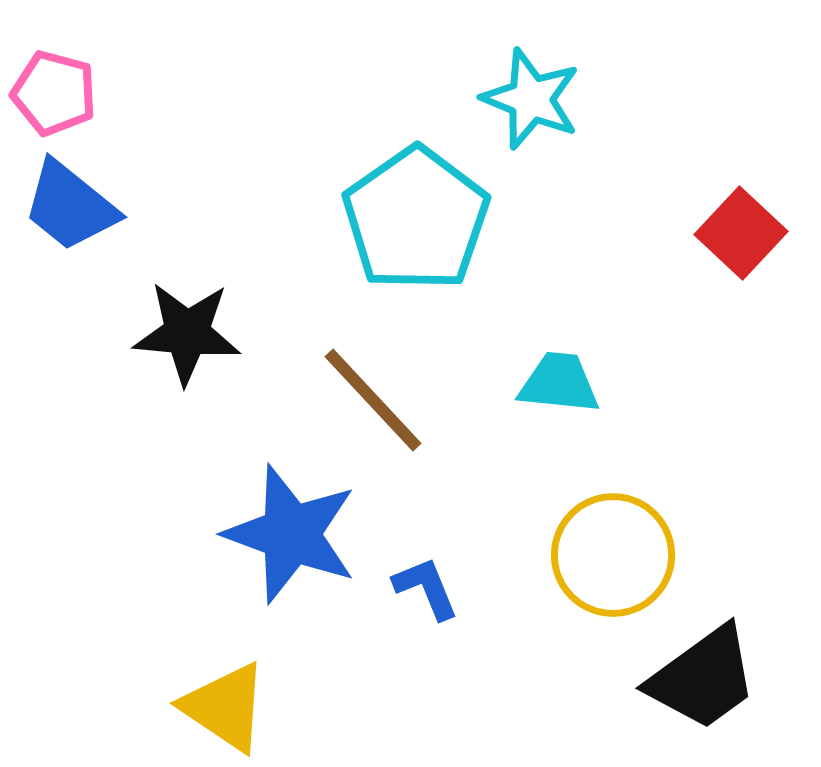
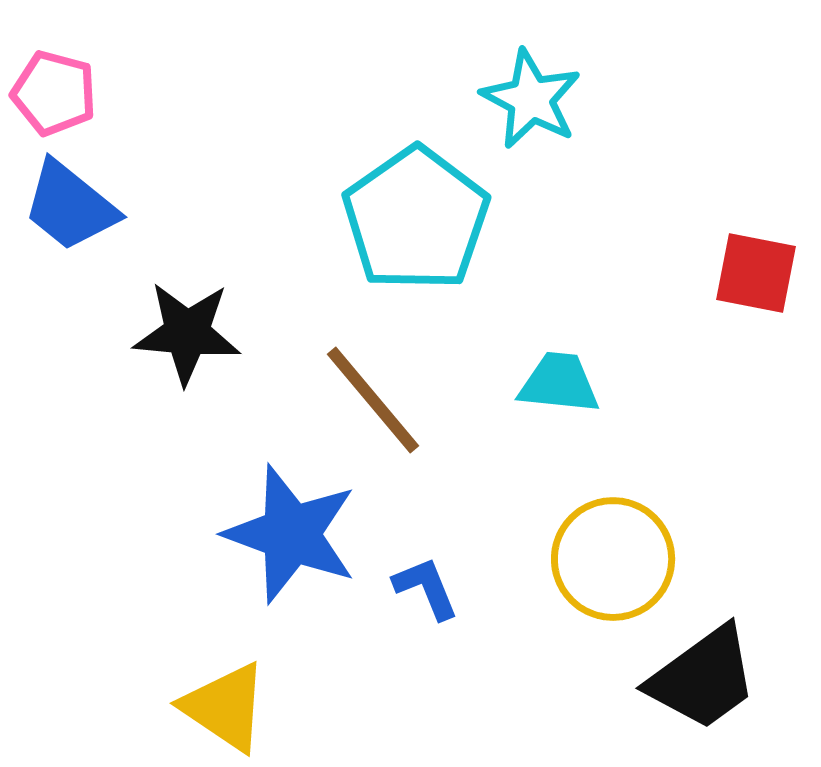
cyan star: rotated 6 degrees clockwise
red square: moved 15 px right, 40 px down; rotated 32 degrees counterclockwise
brown line: rotated 3 degrees clockwise
yellow circle: moved 4 px down
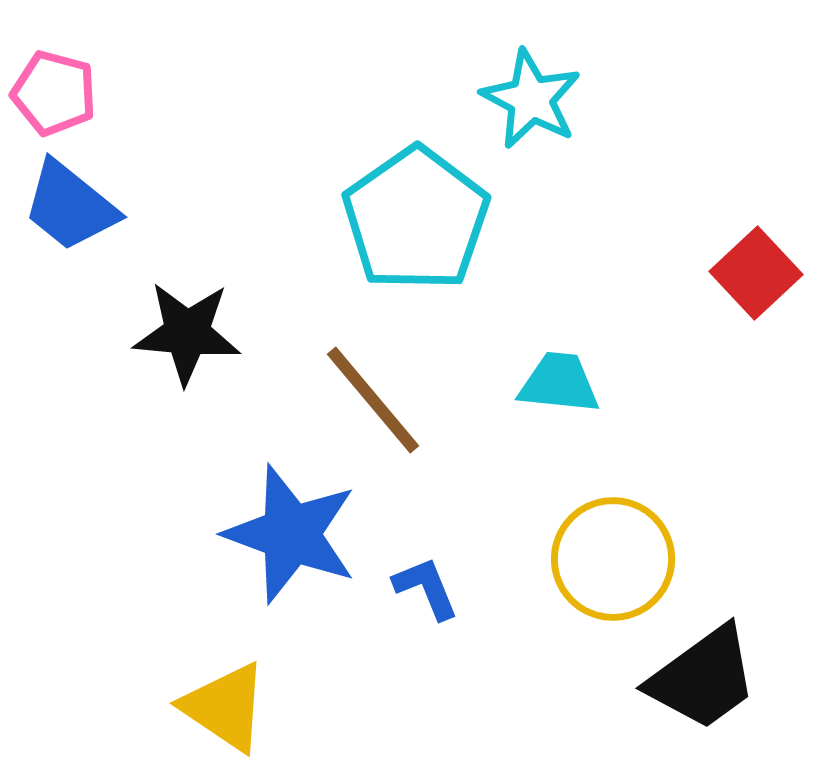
red square: rotated 36 degrees clockwise
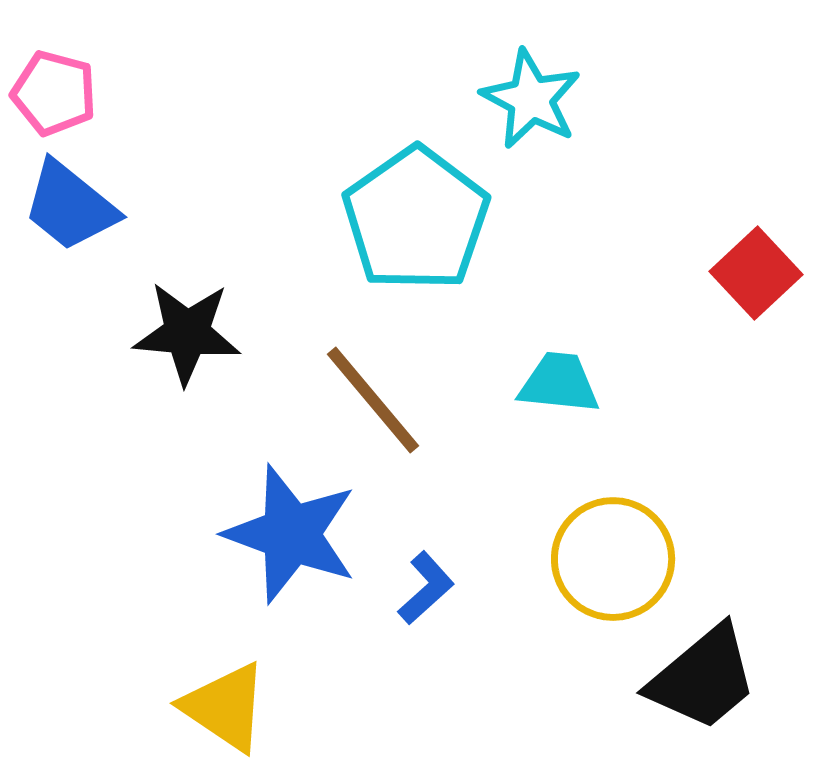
blue L-shape: rotated 70 degrees clockwise
black trapezoid: rotated 4 degrees counterclockwise
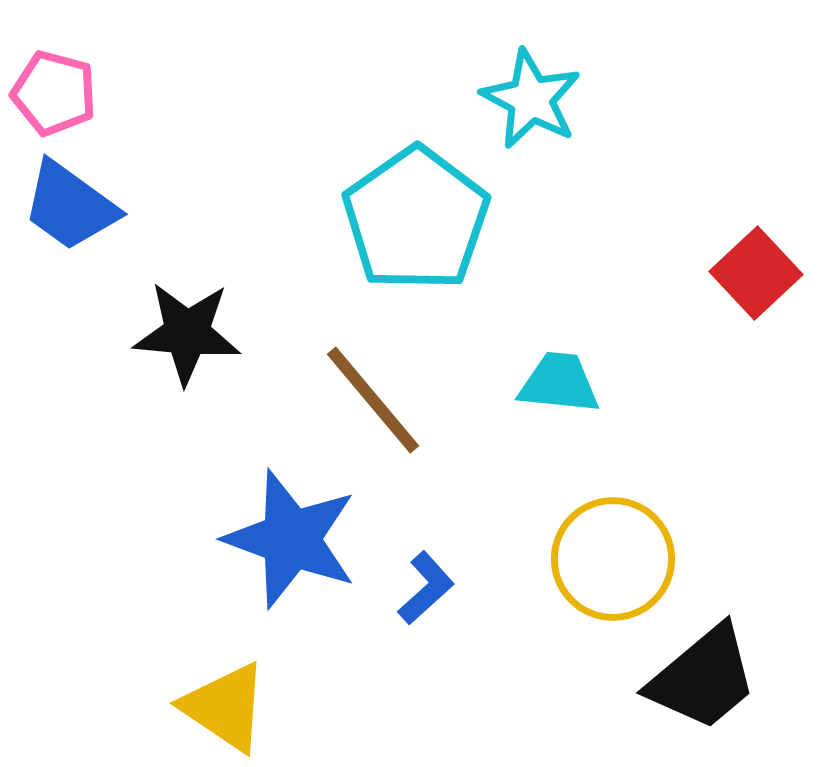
blue trapezoid: rotated 3 degrees counterclockwise
blue star: moved 5 px down
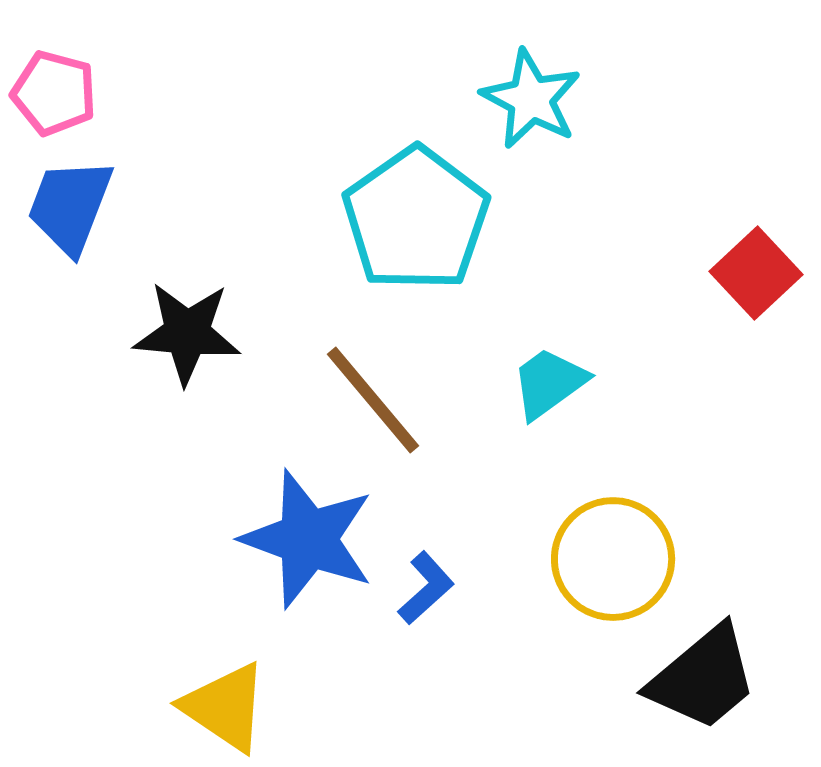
blue trapezoid: rotated 75 degrees clockwise
cyan trapezoid: moved 10 px left; rotated 42 degrees counterclockwise
blue star: moved 17 px right
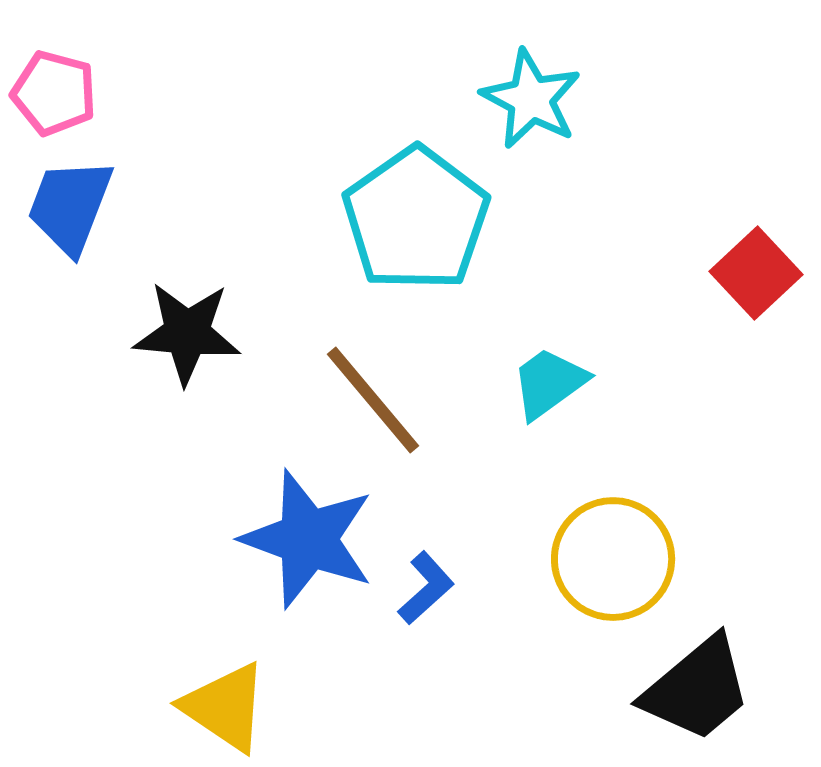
black trapezoid: moved 6 px left, 11 px down
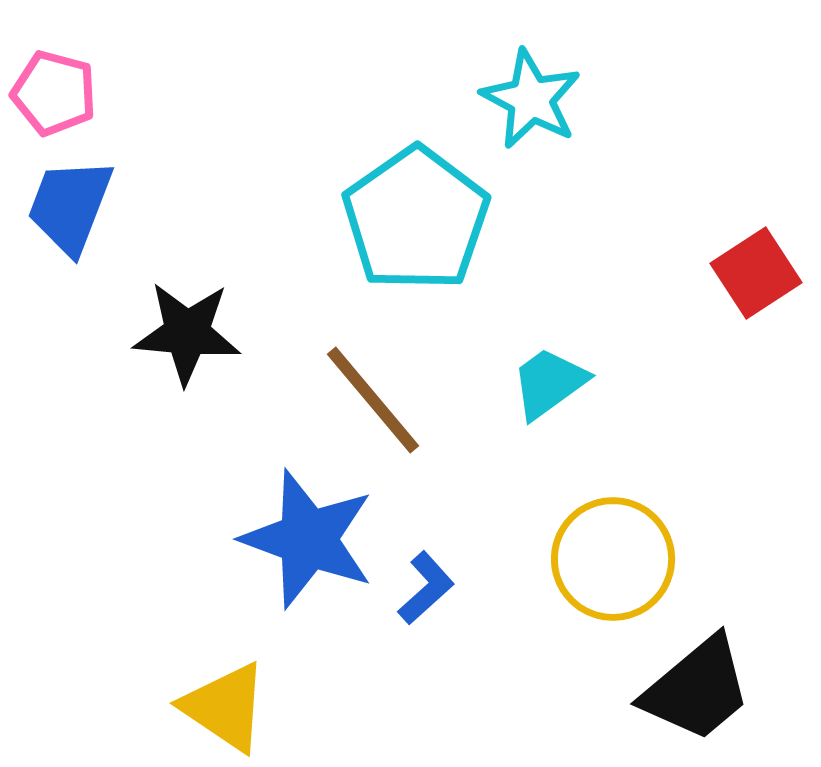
red square: rotated 10 degrees clockwise
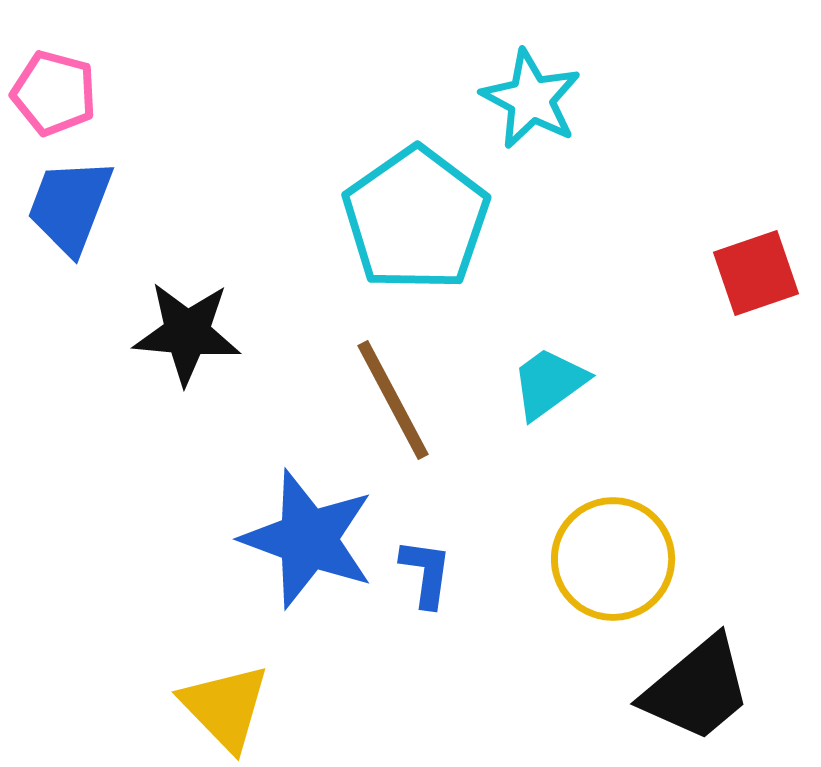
red square: rotated 14 degrees clockwise
brown line: moved 20 px right; rotated 12 degrees clockwise
blue L-shape: moved 15 px up; rotated 40 degrees counterclockwise
yellow triangle: rotated 12 degrees clockwise
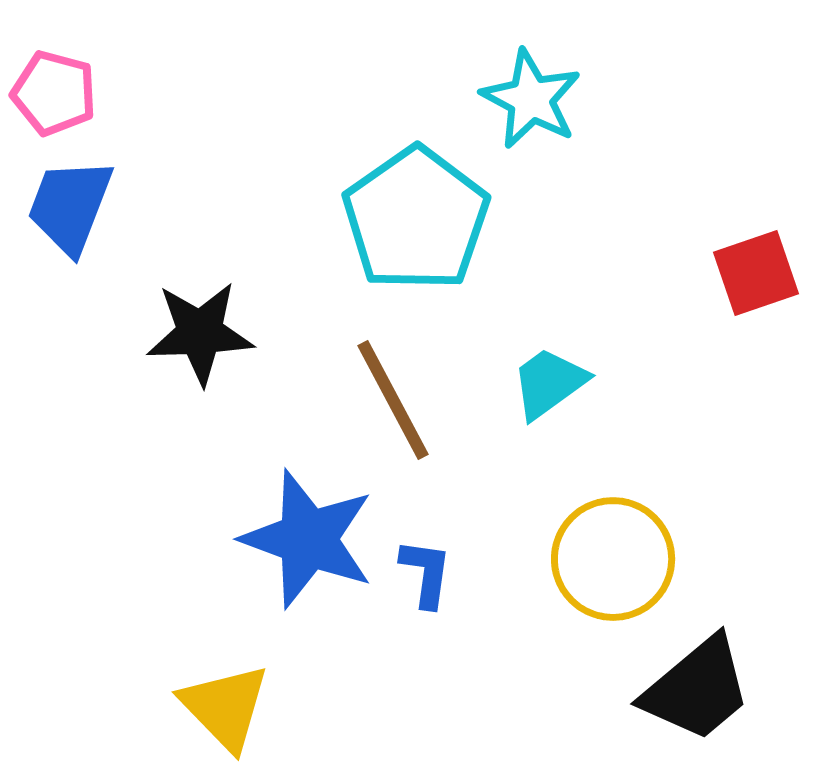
black star: moved 13 px right; rotated 7 degrees counterclockwise
